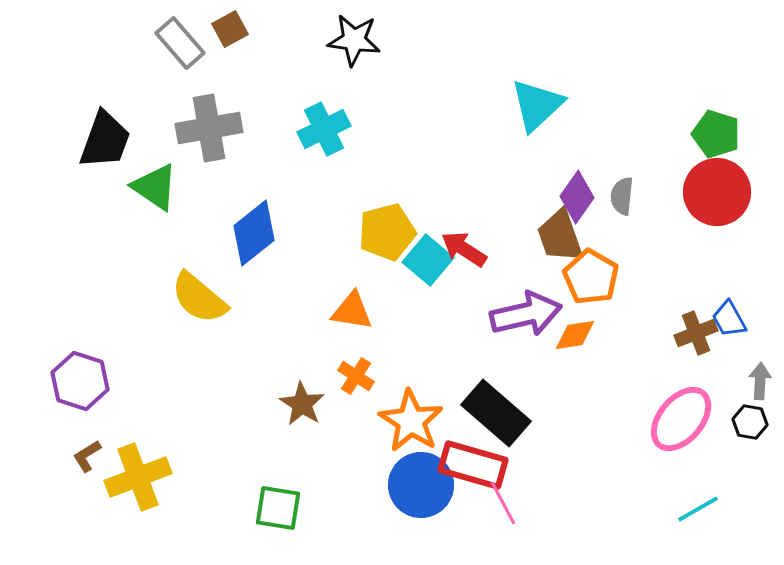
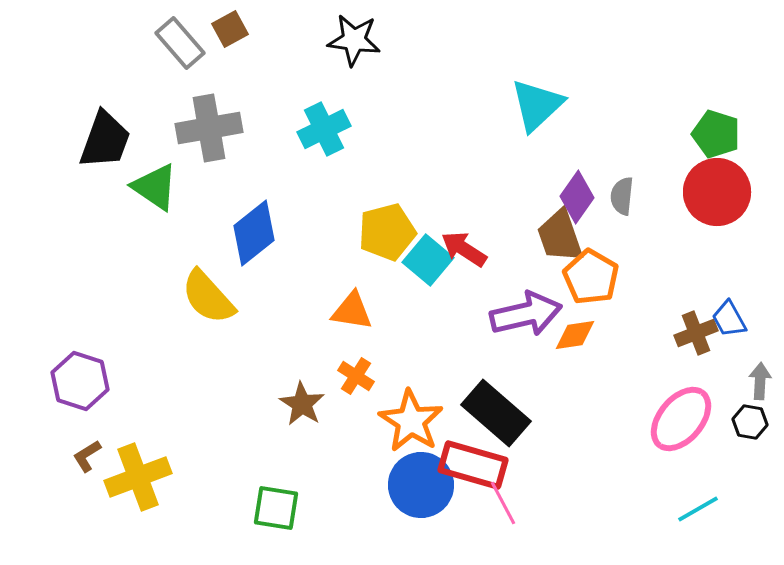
yellow semicircle: moved 9 px right, 1 px up; rotated 8 degrees clockwise
green square: moved 2 px left
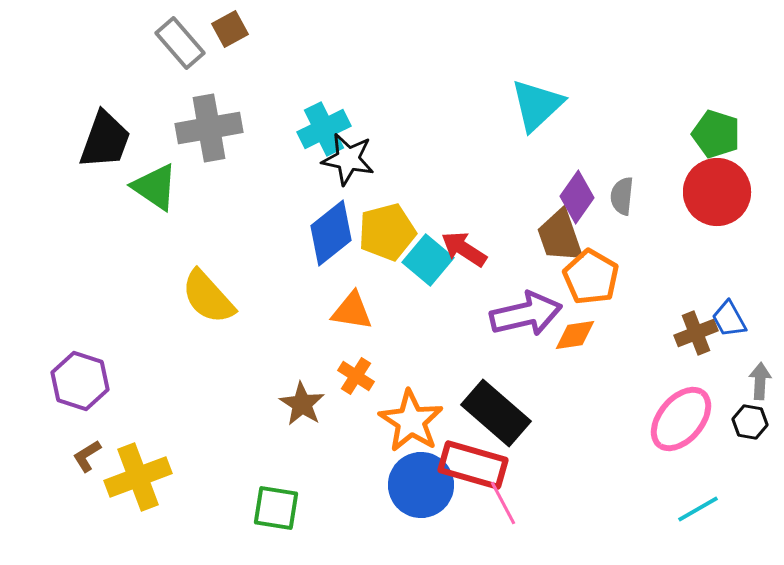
black star: moved 6 px left, 119 px down; rotated 4 degrees clockwise
blue diamond: moved 77 px right
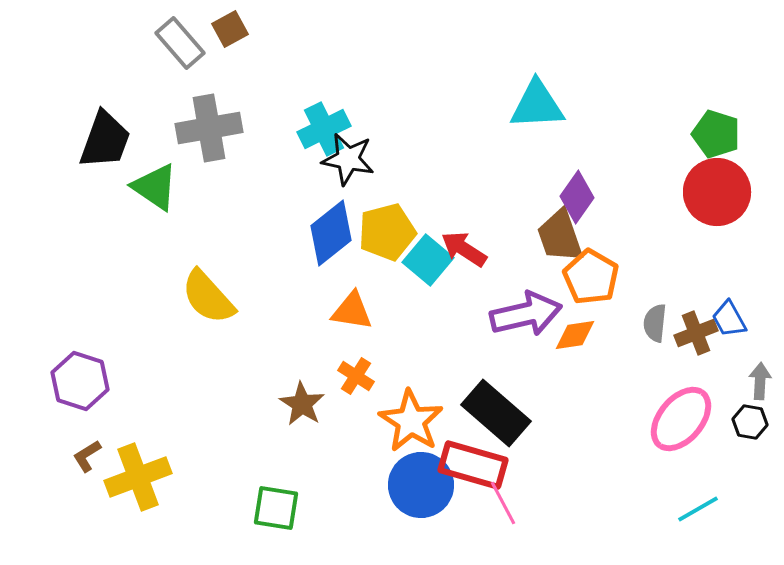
cyan triangle: rotated 40 degrees clockwise
gray semicircle: moved 33 px right, 127 px down
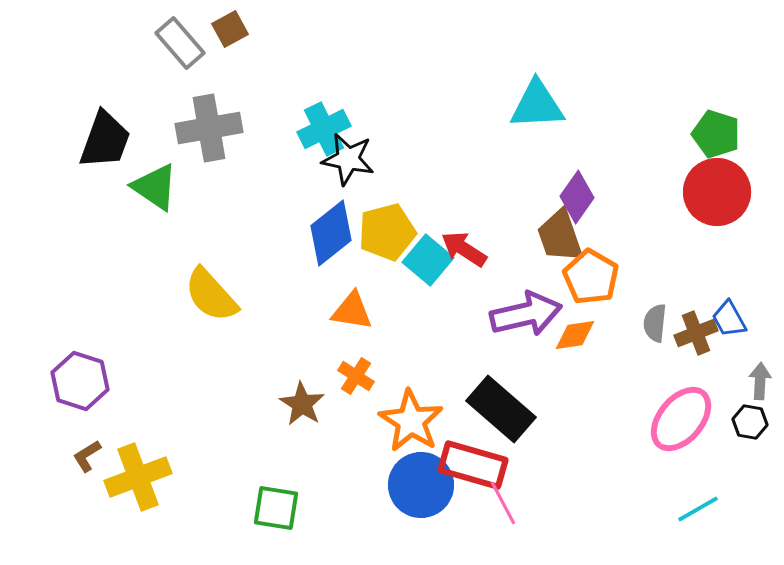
yellow semicircle: moved 3 px right, 2 px up
black rectangle: moved 5 px right, 4 px up
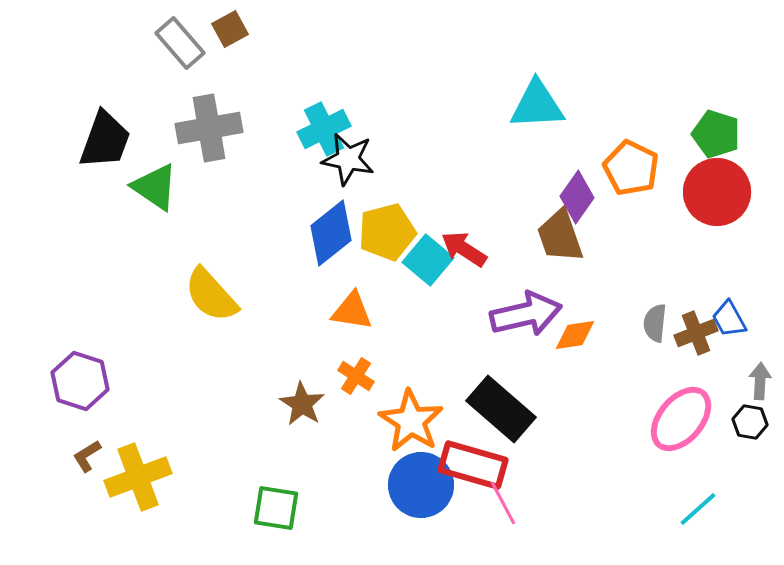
orange pentagon: moved 40 px right, 109 px up; rotated 4 degrees counterclockwise
cyan line: rotated 12 degrees counterclockwise
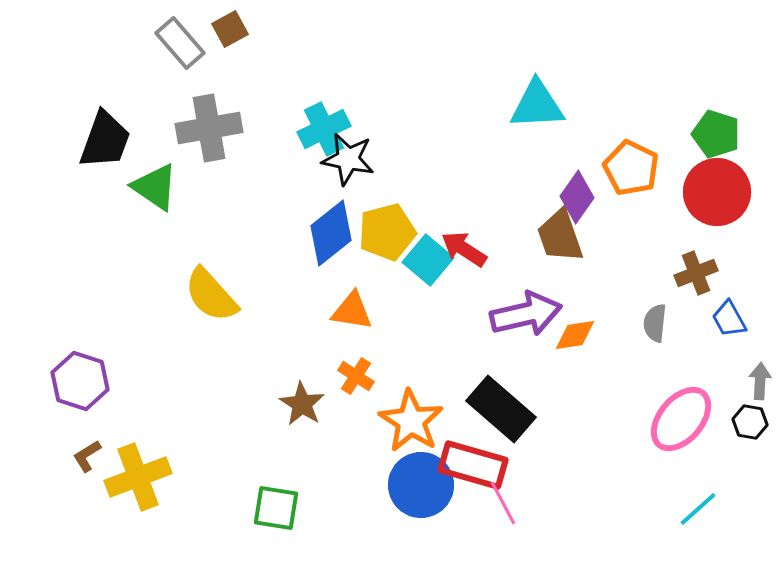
brown cross: moved 60 px up
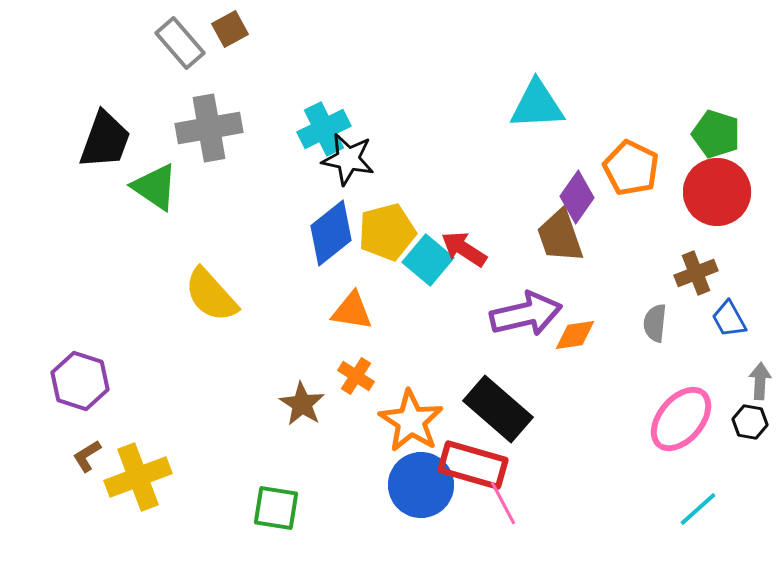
black rectangle: moved 3 px left
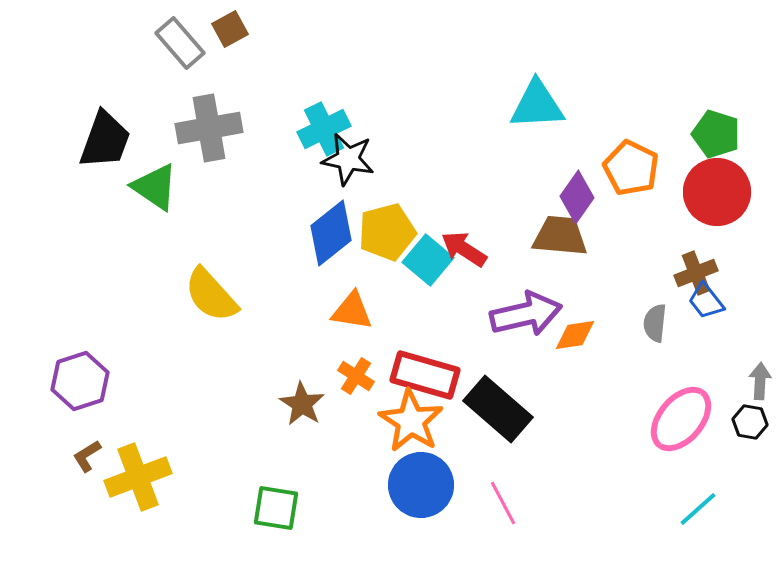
brown trapezoid: rotated 114 degrees clockwise
blue trapezoid: moved 23 px left, 18 px up; rotated 9 degrees counterclockwise
purple hexagon: rotated 24 degrees clockwise
red rectangle: moved 48 px left, 90 px up
